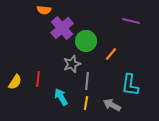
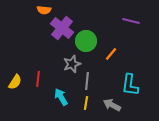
purple cross: rotated 10 degrees counterclockwise
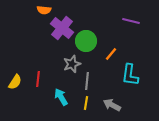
cyan L-shape: moved 10 px up
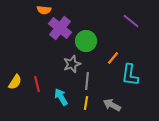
purple line: rotated 24 degrees clockwise
purple cross: moved 2 px left
orange line: moved 2 px right, 4 px down
red line: moved 1 px left, 5 px down; rotated 21 degrees counterclockwise
